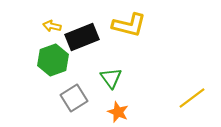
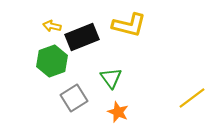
green hexagon: moved 1 px left, 1 px down
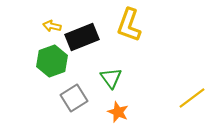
yellow L-shape: rotated 96 degrees clockwise
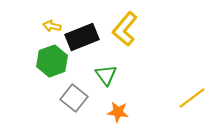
yellow L-shape: moved 4 px left, 4 px down; rotated 20 degrees clockwise
green triangle: moved 5 px left, 3 px up
gray square: rotated 20 degrees counterclockwise
orange star: rotated 15 degrees counterclockwise
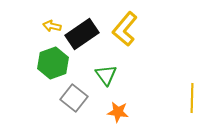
black rectangle: moved 3 px up; rotated 12 degrees counterclockwise
green hexagon: moved 1 px right, 2 px down
yellow line: rotated 52 degrees counterclockwise
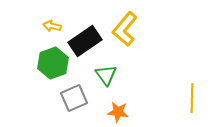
black rectangle: moved 3 px right, 7 px down
gray square: rotated 28 degrees clockwise
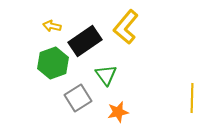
yellow L-shape: moved 1 px right, 2 px up
gray square: moved 4 px right; rotated 8 degrees counterclockwise
orange star: rotated 20 degrees counterclockwise
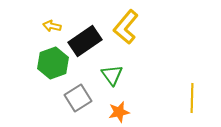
green triangle: moved 6 px right
orange star: moved 1 px right
